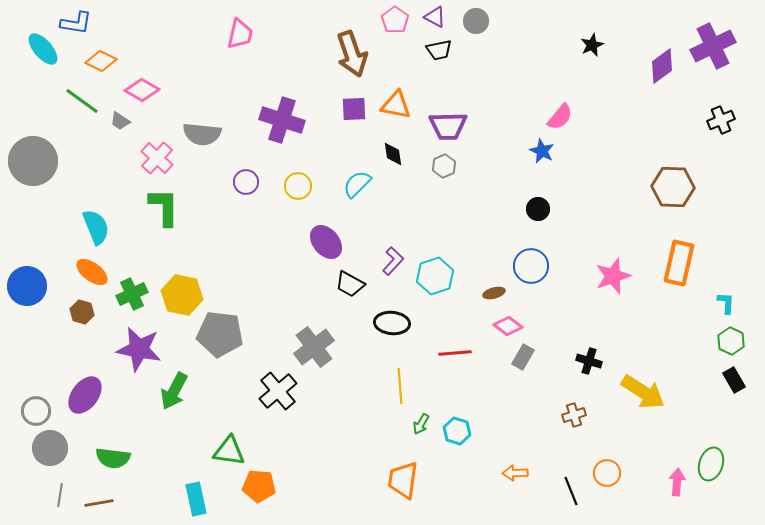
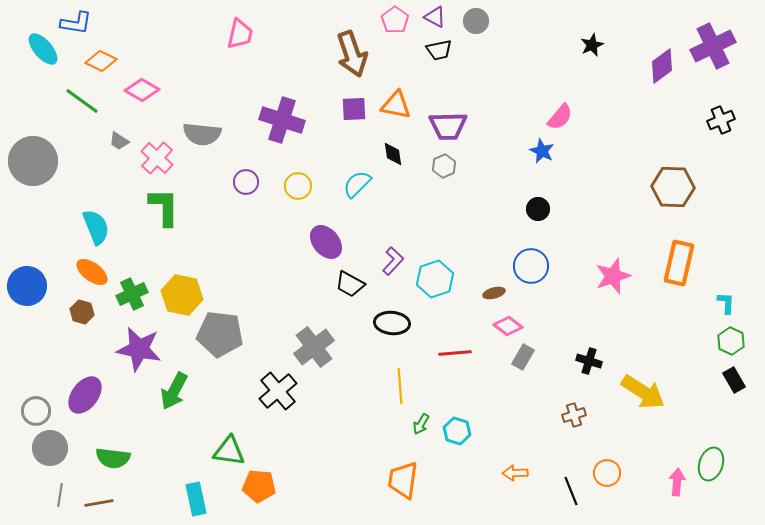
gray trapezoid at (120, 121): moved 1 px left, 20 px down
cyan hexagon at (435, 276): moved 3 px down
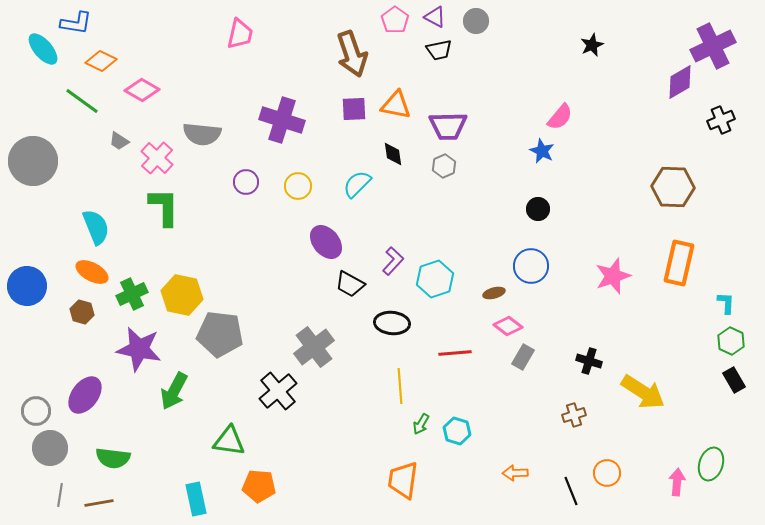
purple diamond at (662, 66): moved 18 px right, 16 px down; rotated 6 degrees clockwise
orange ellipse at (92, 272): rotated 8 degrees counterclockwise
green triangle at (229, 451): moved 10 px up
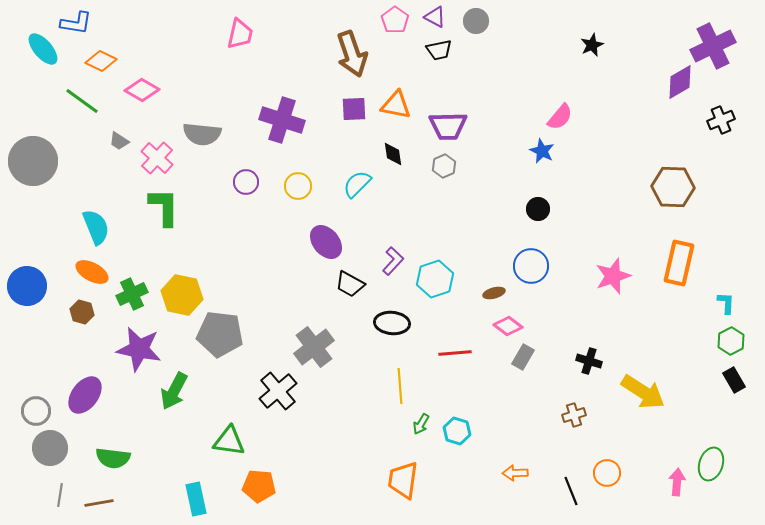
green hexagon at (731, 341): rotated 8 degrees clockwise
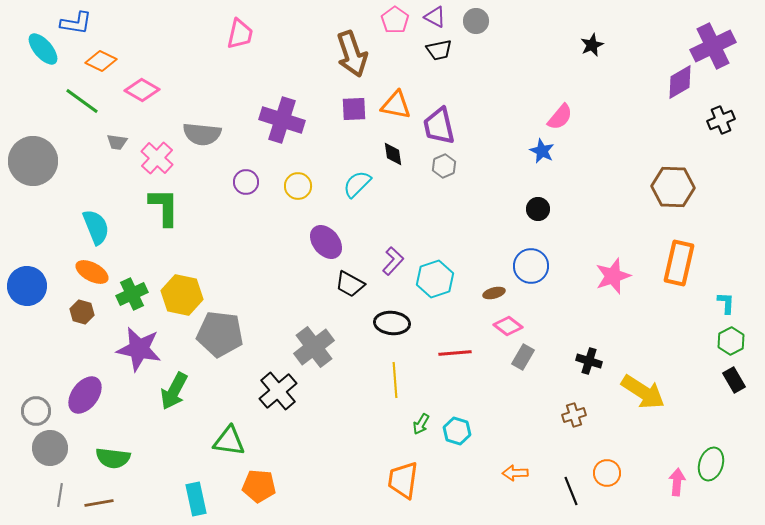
purple trapezoid at (448, 126): moved 9 px left; rotated 78 degrees clockwise
gray trapezoid at (119, 141): moved 2 px left, 1 px down; rotated 25 degrees counterclockwise
yellow line at (400, 386): moved 5 px left, 6 px up
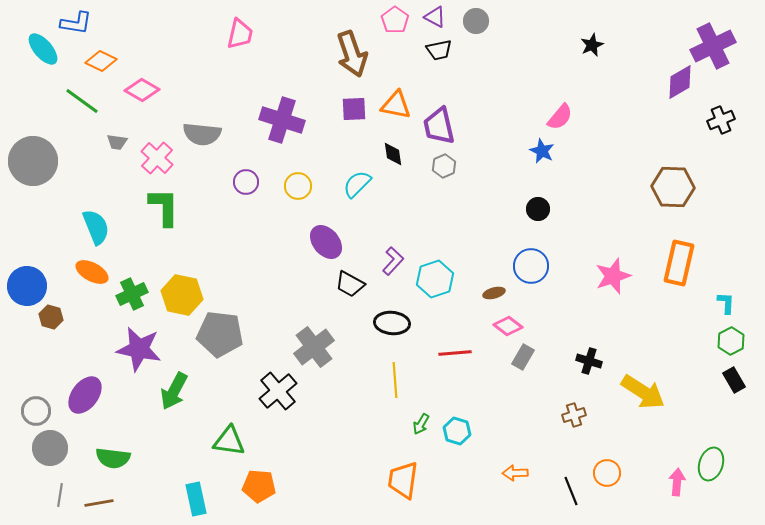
brown hexagon at (82, 312): moved 31 px left, 5 px down
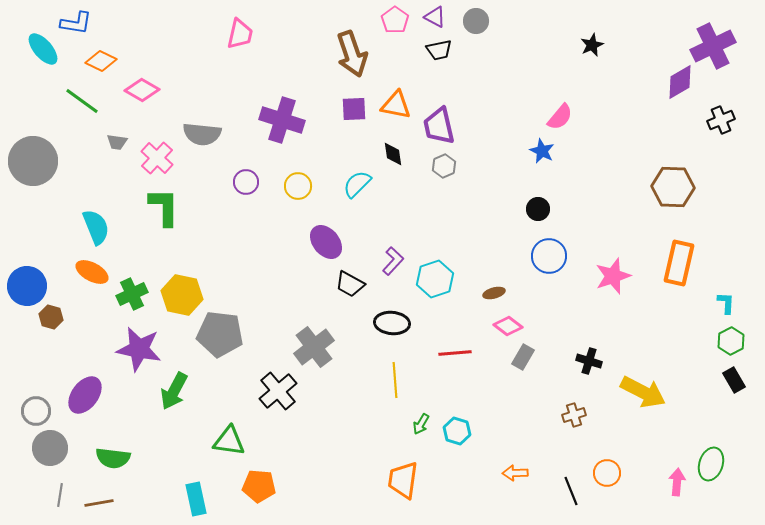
blue circle at (531, 266): moved 18 px right, 10 px up
yellow arrow at (643, 392): rotated 6 degrees counterclockwise
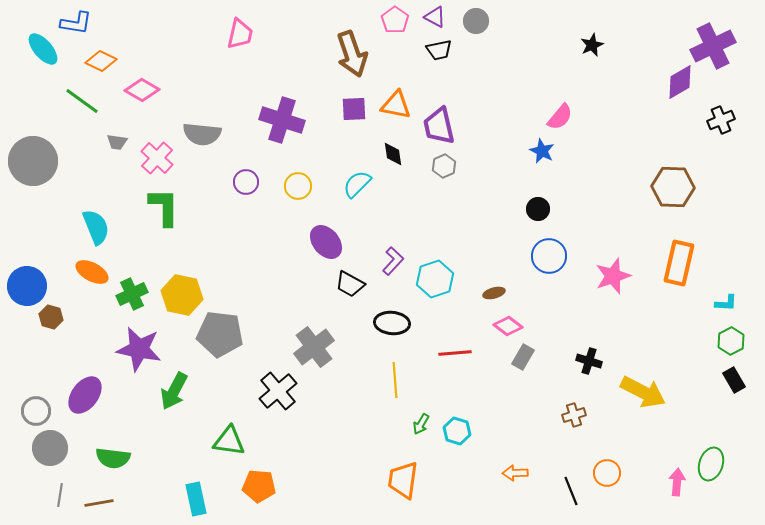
cyan L-shape at (726, 303): rotated 90 degrees clockwise
